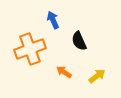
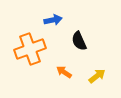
blue arrow: rotated 102 degrees clockwise
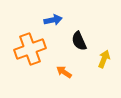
yellow arrow: moved 7 px right, 17 px up; rotated 30 degrees counterclockwise
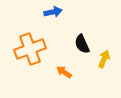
blue arrow: moved 8 px up
black semicircle: moved 3 px right, 3 px down
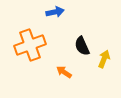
blue arrow: moved 2 px right
black semicircle: moved 2 px down
orange cross: moved 4 px up
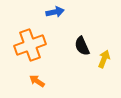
orange arrow: moved 27 px left, 9 px down
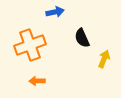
black semicircle: moved 8 px up
orange arrow: rotated 35 degrees counterclockwise
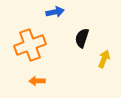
black semicircle: rotated 42 degrees clockwise
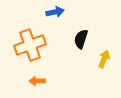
black semicircle: moved 1 px left, 1 px down
